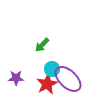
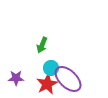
green arrow: rotated 21 degrees counterclockwise
cyan circle: moved 1 px left, 1 px up
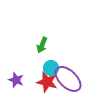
purple star: moved 2 px down; rotated 21 degrees clockwise
red star: moved 2 px up; rotated 30 degrees counterclockwise
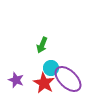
red star: moved 3 px left, 1 px down; rotated 15 degrees clockwise
